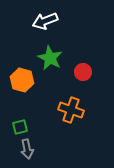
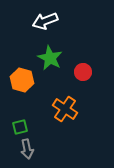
orange cross: moved 6 px left, 1 px up; rotated 15 degrees clockwise
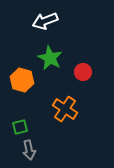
gray arrow: moved 2 px right, 1 px down
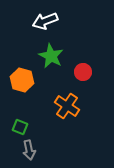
green star: moved 1 px right, 2 px up
orange cross: moved 2 px right, 3 px up
green square: rotated 35 degrees clockwise
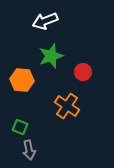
green star: rotated 25 degrees clockwise
orange hexagon: rotated 10 degrees counterclockwise
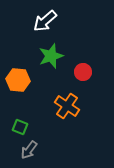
white arrow: rotated 20 degrees counterclockwise
orange hexagon: moved 4 px left
gray arrow: rotated 48 degrees clockwise
